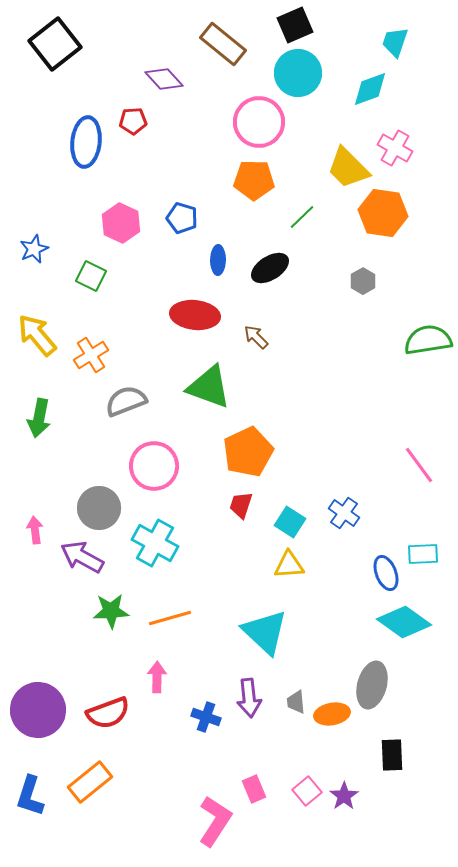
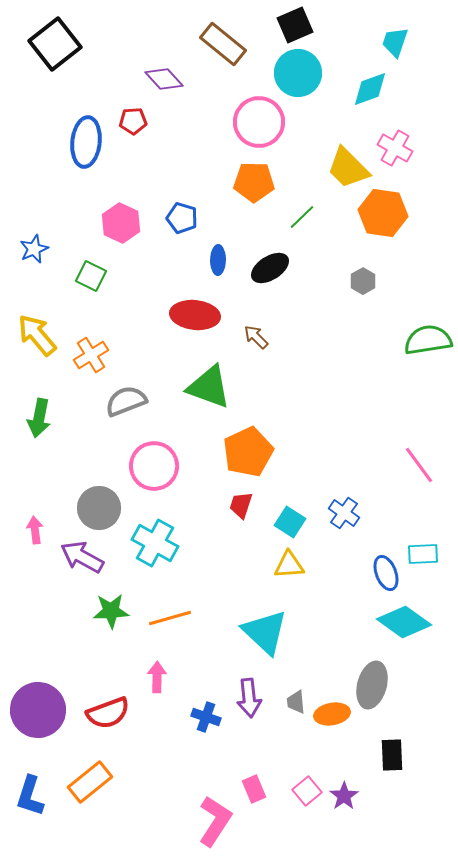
orange pentagon at (254, 180): moved 2 px down
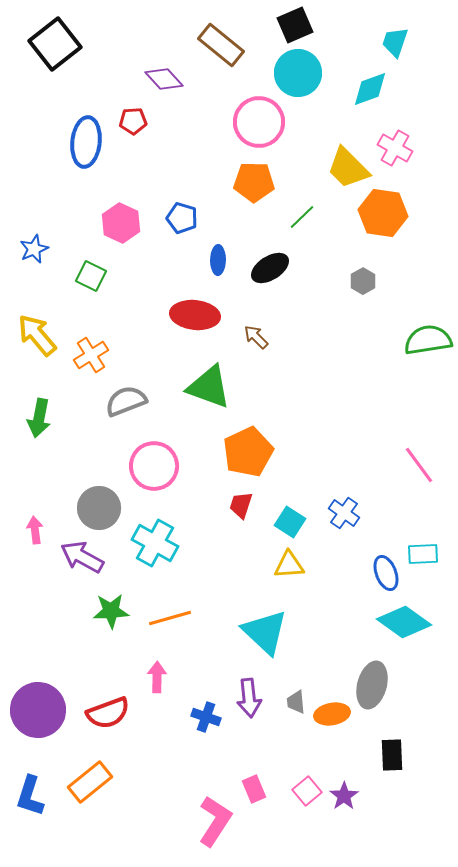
brown rectangle at (223, 44): moved 2 px left, 1 px down
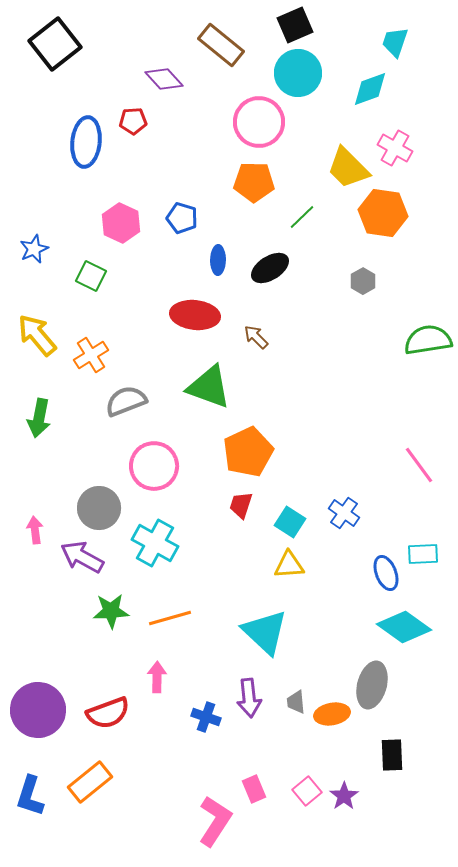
cyan diamond at (404, 622): moved 5 px down
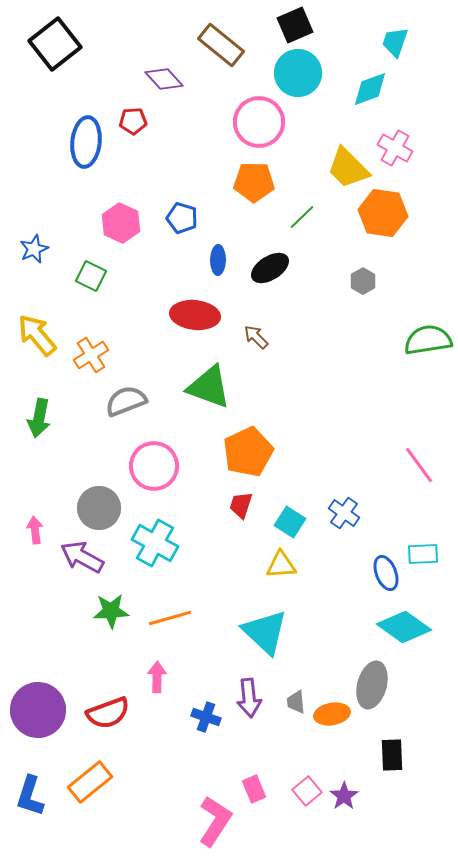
yellow triangle at (289, 565): moved 8 px left
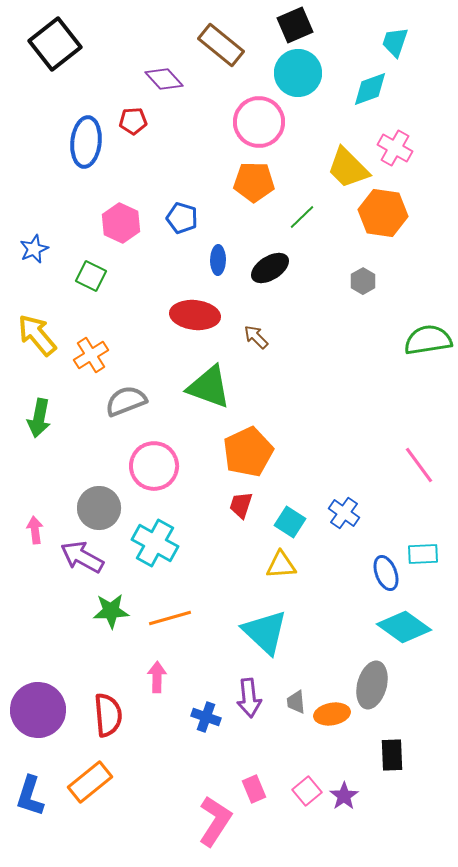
red semicircle at (108, 713): moved 2 px down; rotated 75 degrees counterclockwise
